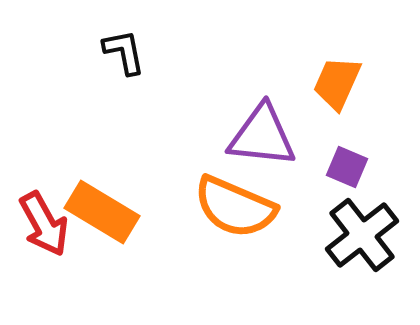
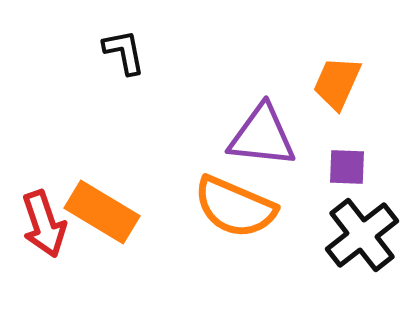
purple square: rotated 21 degrees counterclockwise
red arrow: rotated 10 degrees clockwise
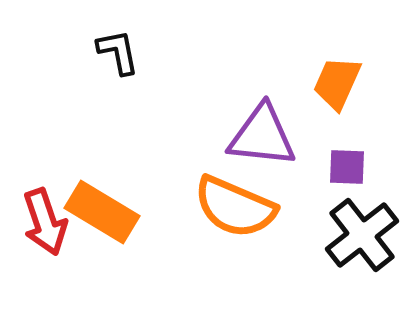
black L-shape: moved 6 px left
red arrow: moved 1 px right, 2 px up
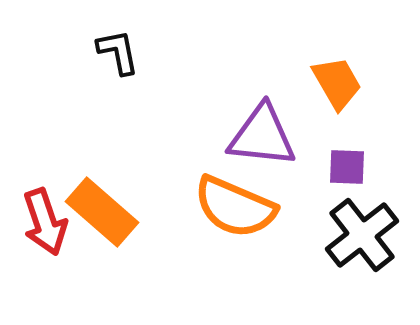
orange trapezoid: rotated 126 degrees clockwise
orange rectangle: rotated 10 degrees clockwise
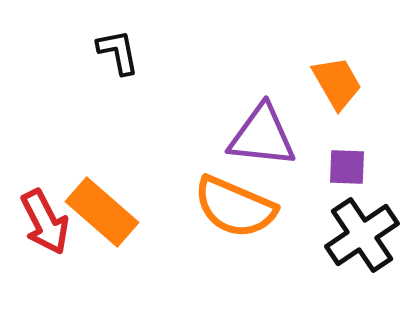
red arrow: rotated 8 degrees counterclockwise
black cross: rotated 4 degrees clockwise
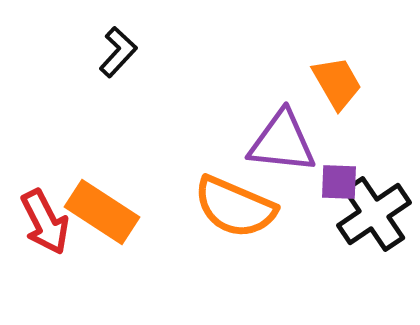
black L-shape: rotated 54 degrees clockwise
purple triangle: moved 20 px right, 6 px down
purple square: moved 8 px left, 15 px down
orange rectangle: rotated 8 degrees counterclockwise
black cross: moved 12 px right, 21 px up
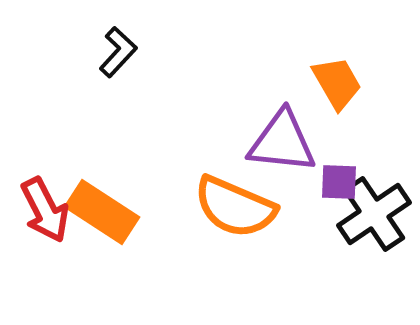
red arrow: moved 12 px up
